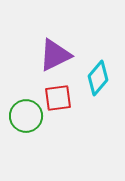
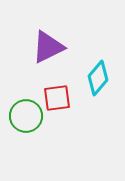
purple triangle: moved 7 px left, 8 px up
red square: moved 1 px left
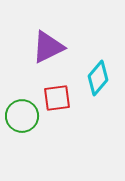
green circle: moved 4 px left
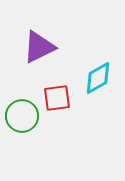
purple triangle: moved 9 px left
cyan diamond: rotated 20 degrees clockwise
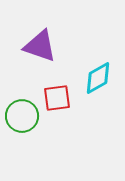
purple triangle: moved 1 px right, 1 px up; rotated 45 degrees clockwise
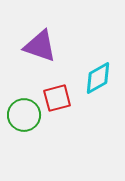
red square: rotated 8 degrees counterclockwise
green circle: moved 2 px right, 1 px up
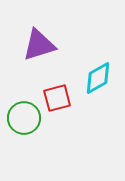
purple triangle: moved 1 px left, 1 px up; rotated 36 degrees counterclockwise
green circle: moved 3 px down
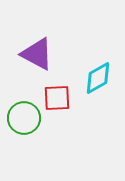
purple triangle: moved 2 px left, 9 px down; rotated 45 degrees clockwise
red square: rotated 12 degrees clockwise
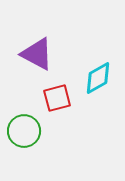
red square: rotated 12 degrees counterclockwise
green circle: moved 13 px down
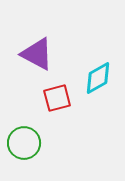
green circle: moved 12 px down
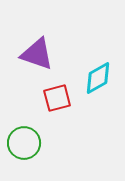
purple triangle: rotated 9 degrees counterclockwise
